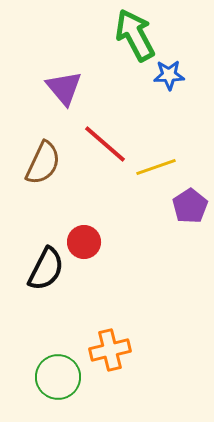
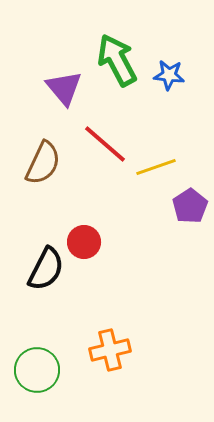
green arrow: moved 18 px left, 25 px down
blue star: rotated 8 degrees clockwise
green circle: moved 21 px left, 7 px up
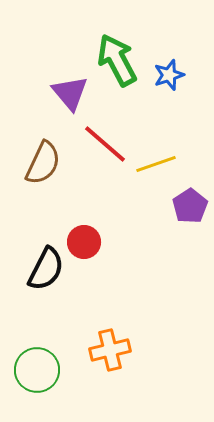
blue star: rotated 24 degrees counterclockwise
purple triangle: moved 6 px right, 5 px down
yellow line: moved 3 px up
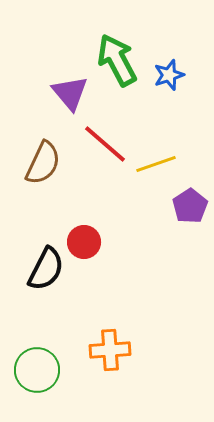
orange cross: rotated 9 degrees clockwise
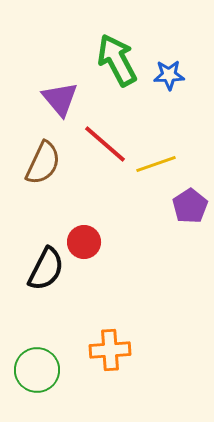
blue star: rotated 16 degrees clockwise
purple triangle: moved 10 px left, 6 px down
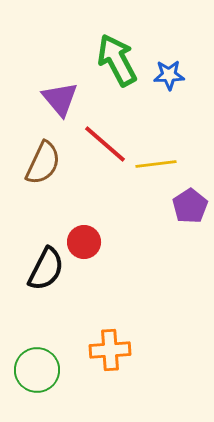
yellow line: rotated 12 degrees clockwise
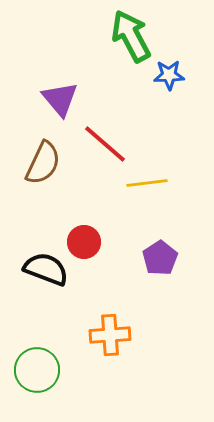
green arrow: moved 14 px right, 24 px up
yellow line: moved 9 px left, 19 px down
purple pentagon: moved 30 px left, 52 px down
black semicircle: rotated 96 degrees counterclockwise
orange cross: moved 15 px up
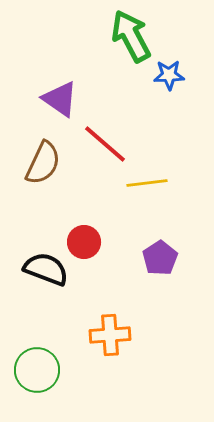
purple triangle: rotated 15 degrees counterclockwise
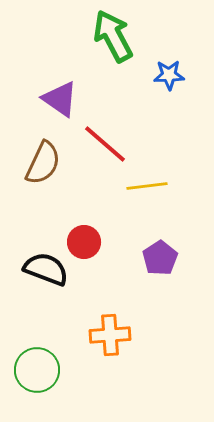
green arrow: moved 18 px left
yellow line: moved 3 px down
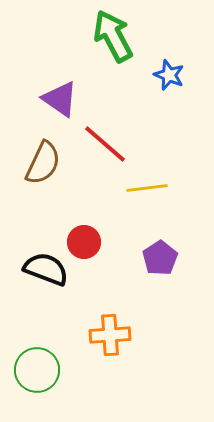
blue star: rotated 24 degrees clockwise
yellow line: moved 2 px down
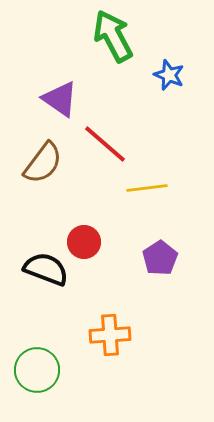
brown semicircle: rotated 12 degrees clockwise
